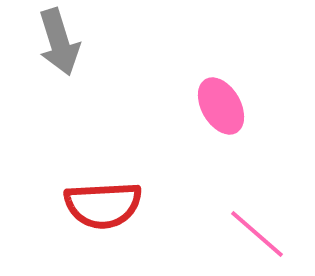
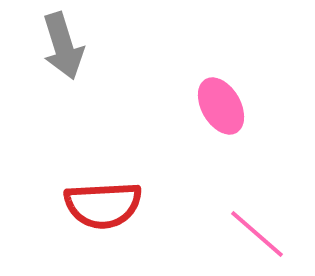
gray arrow: moved 4 px right, 4 px down
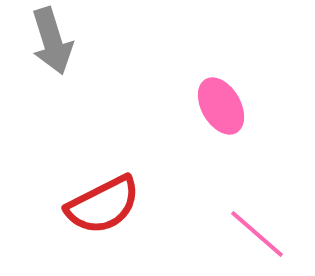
gray arrow: moved 11 px left, 5 px up
red semicircle: rotated 24 degrees counterclockwise
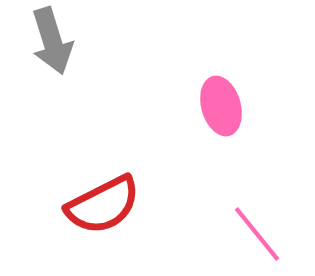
pink ellipse: rotated 14 degrees clockwise
pink line: rotated 10 degrees clockwise
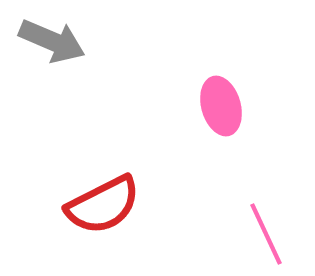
gray arrow: rotated 50 degrees counterclockwise
pink line: moved 9 px right; rotated 14 degrees clockwise
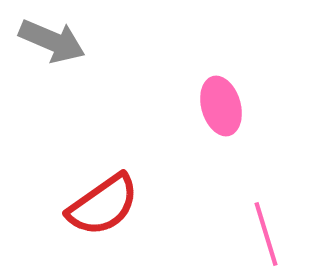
red semicircle: rotated 8 degrees counterclockwise
pink line: rotated 8 degrees clockwise
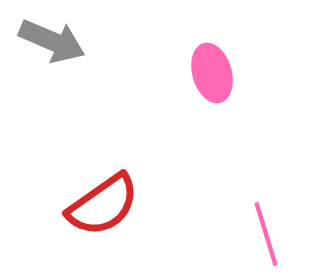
pink ellipse: moved 9 px left, 33 px up
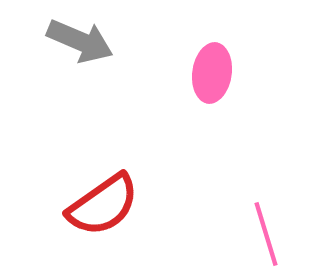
gray arrow: moved 28 px right
pink ellipse: rotated 24 degrees clockwise
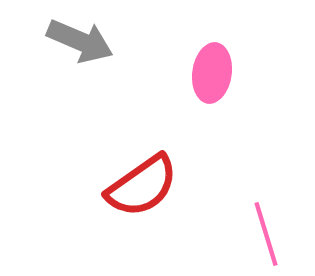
red semicircle: moved 39 px right, 19 px up
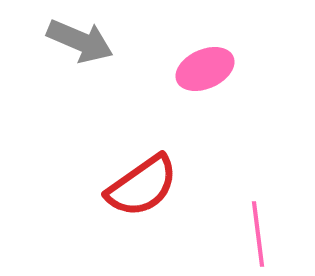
pink ellipse: moved 7 px left, 4 px up; rotated 58 degrees clockwise
pink line: moved 8 px left; rotated 10 degrees clockwise
